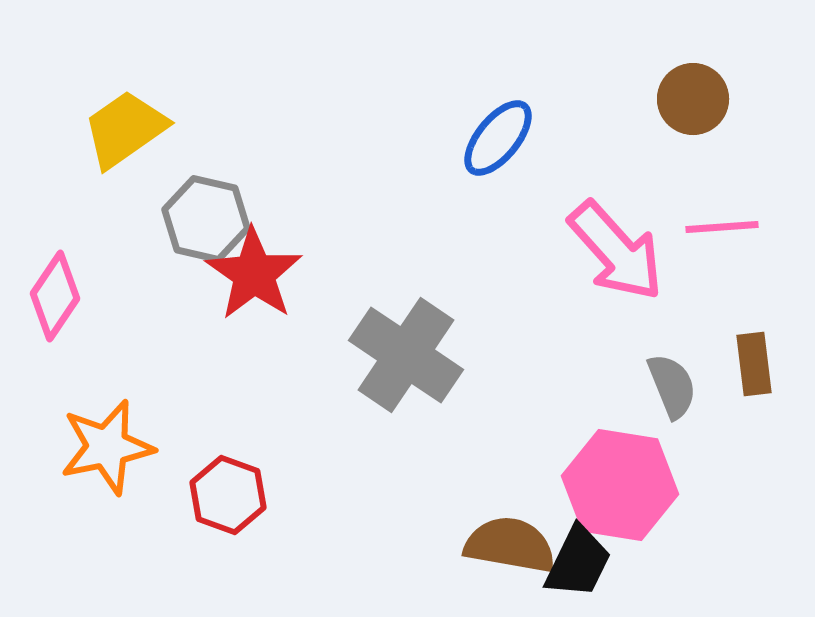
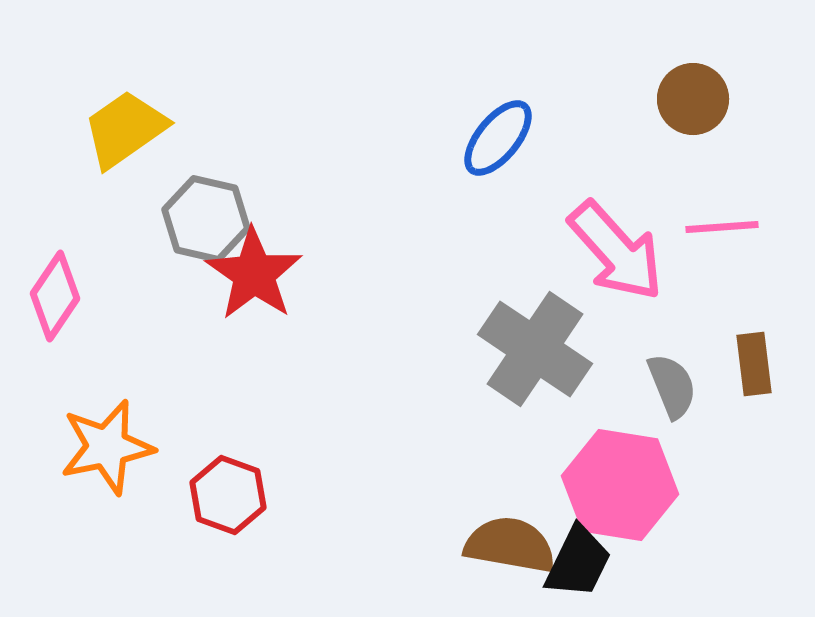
gray cross: moved 129 px right, 6 px up
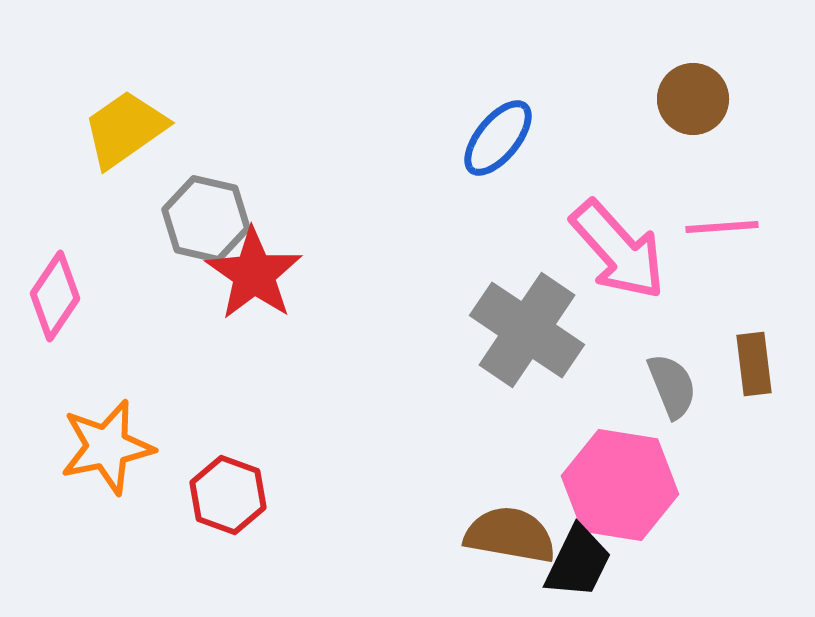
pink arrow: moved 2 px right, 1 px up
gray cross: moved 8 px left, 19 px up
brown semicircle: moved 10 px up
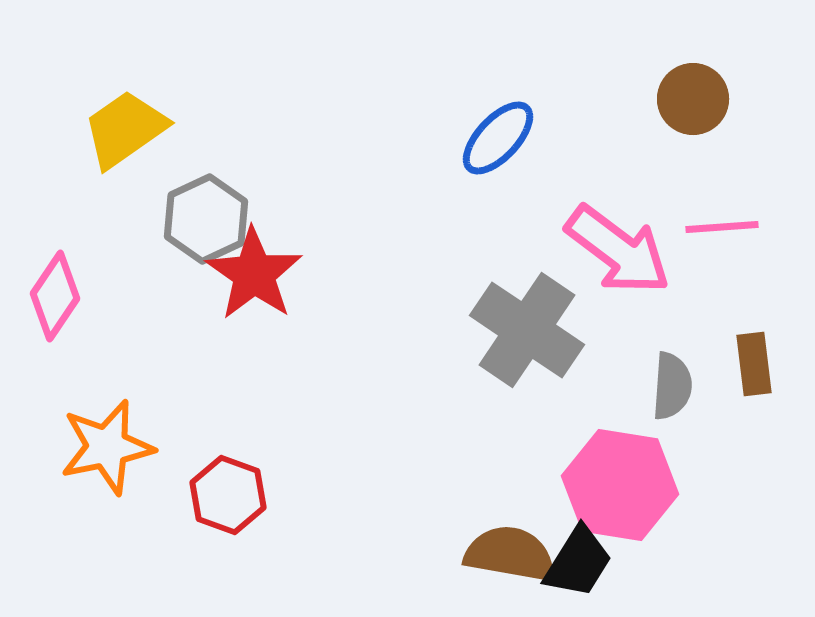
blue ellipse: rotated 4 degrees clockwise
gray hexagon: rotated 22 degrees clockwise
pink arrow: rotated 11 degrees counterclockwise
gray semicircle: rotated 26 degrees clockwise
brown semicircle: moved 19 px down
black trapezoid: rotated 6 degrees clockwise
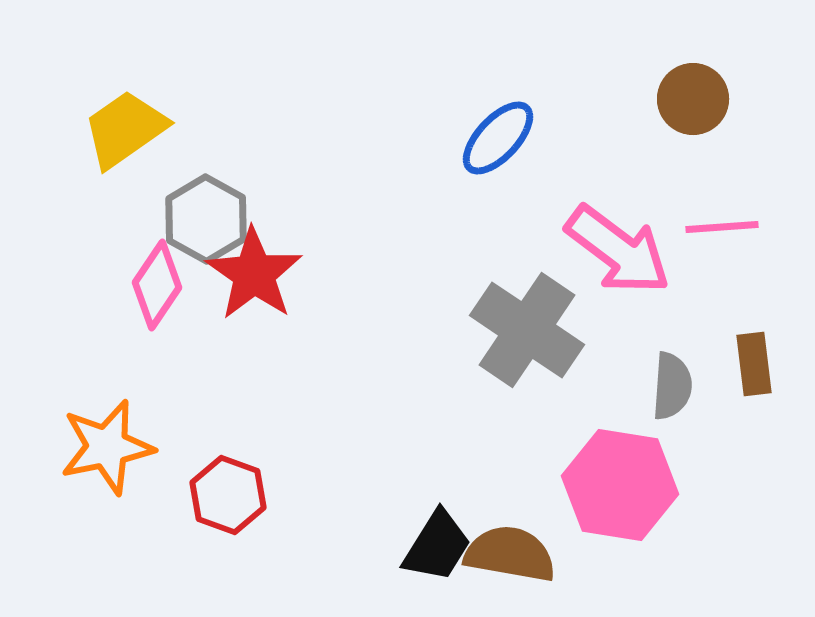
gray hexagon: rotated 6 degrees counterclockwise
pink diamond: moved 102 px right, 11 px up
black trapezoid: moved 141 px left, 16 px up
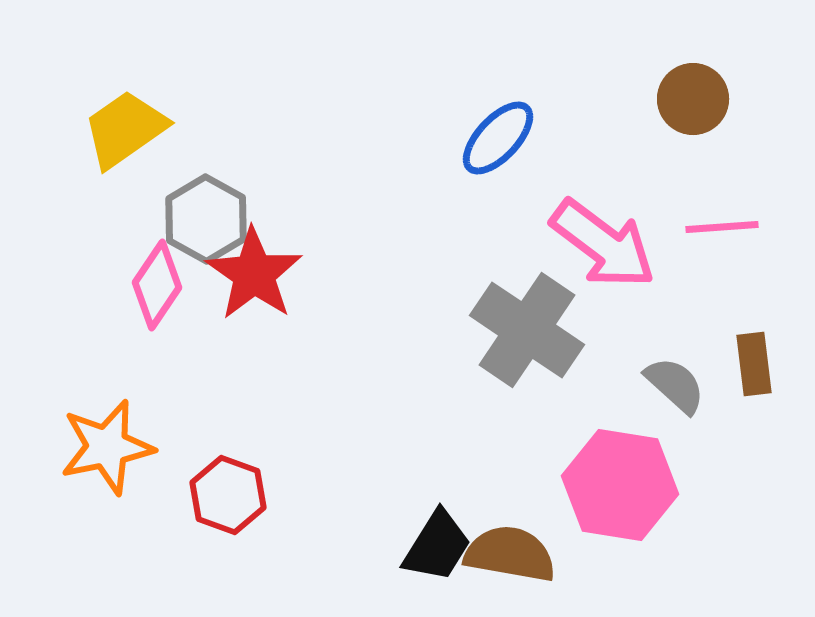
pink arrow: moved 15 px left, 6 px up
gray semicircle: moved 3 px right, 1 px up; rotated 52 degrees counterclockwise
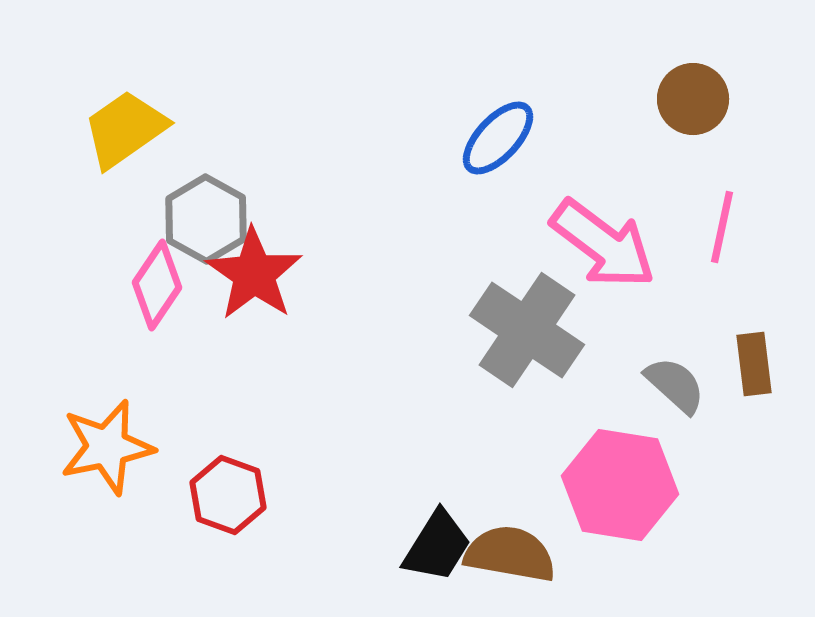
pink line: rotated 74 degrees counterclockwise
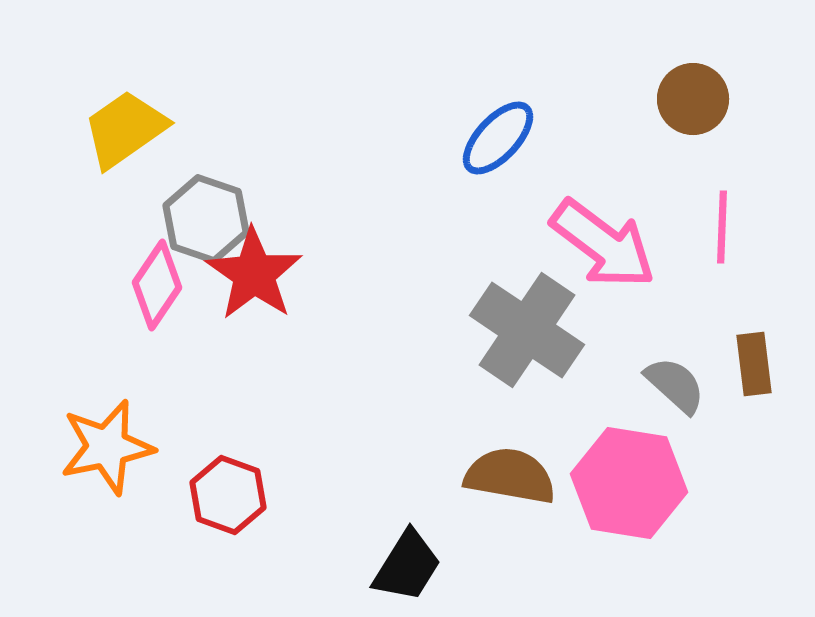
gray hexagon: rotated 10 degrees counterclockwise
pink line: rotated 10 degrees counterclockwise
pink hexagon: moved 9 px right, 2 px up
black trapezoid: moved 30 px left, 20 px down
brown semicircle: moved 78 px up
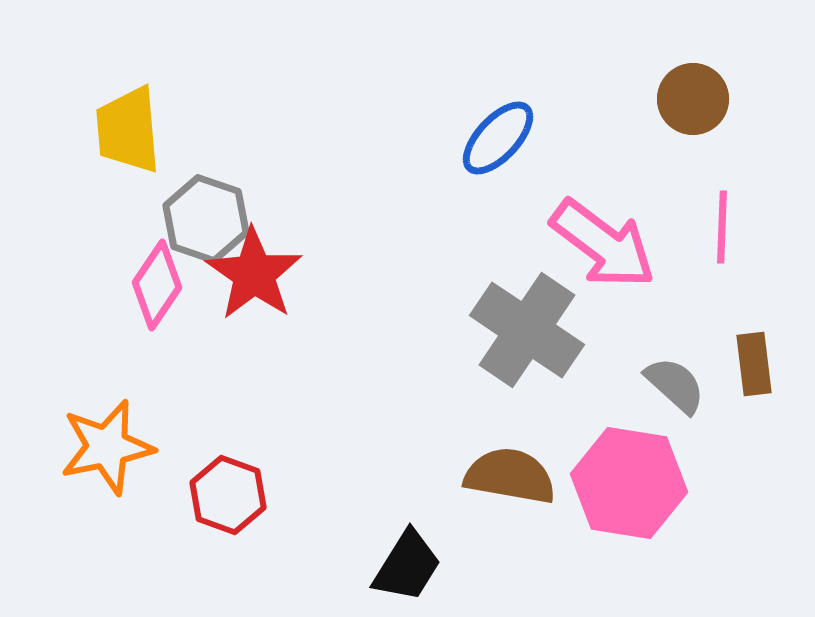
yellow trapezoid: moved 3 px right, 1 px down; rotated 60 degrees counterclockwise
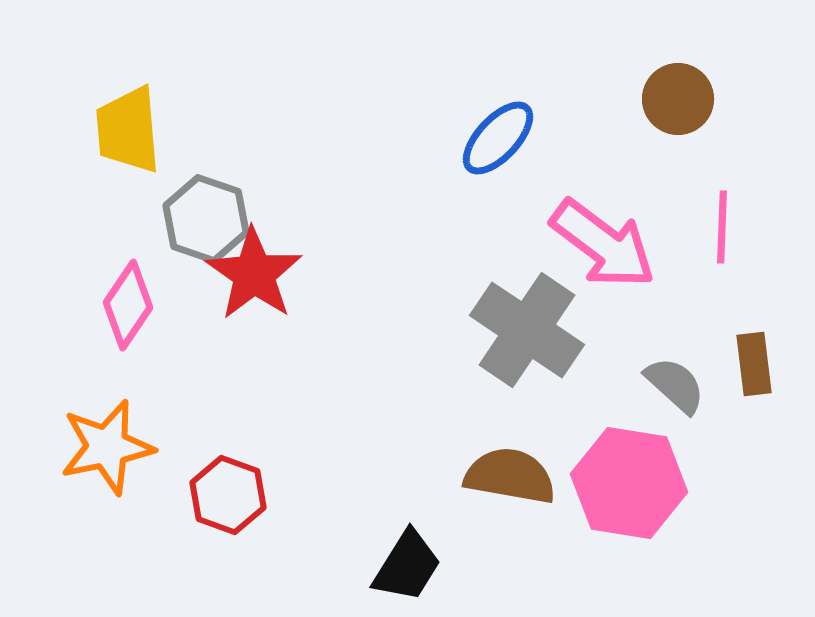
brown circle: moved 15 px left
pink diamond: moved 29 px left, 20 px down
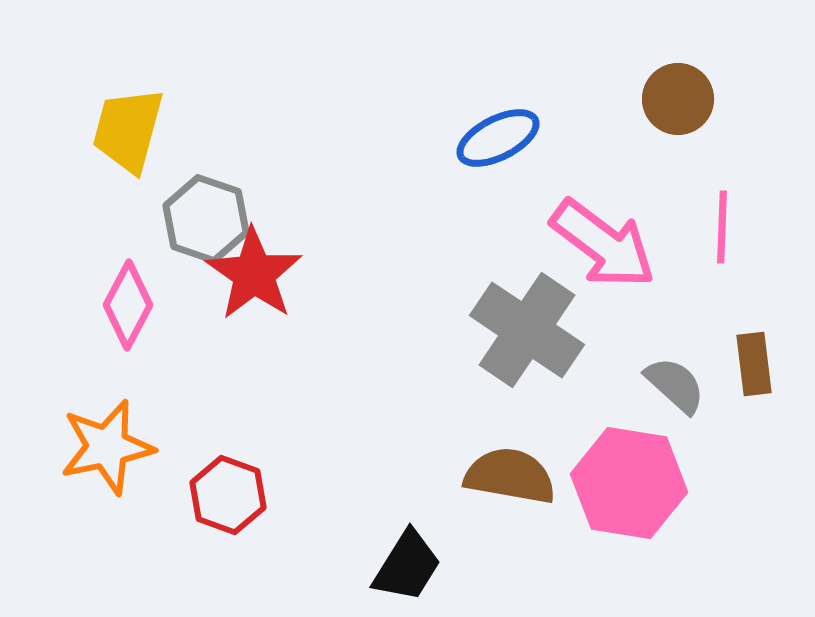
yellow trapezoid: rotated 20 degrees clockwise
blue ellipse: rotated 20 degrees clockwise
pink diamond: rotated 6 degrees counterclockwise
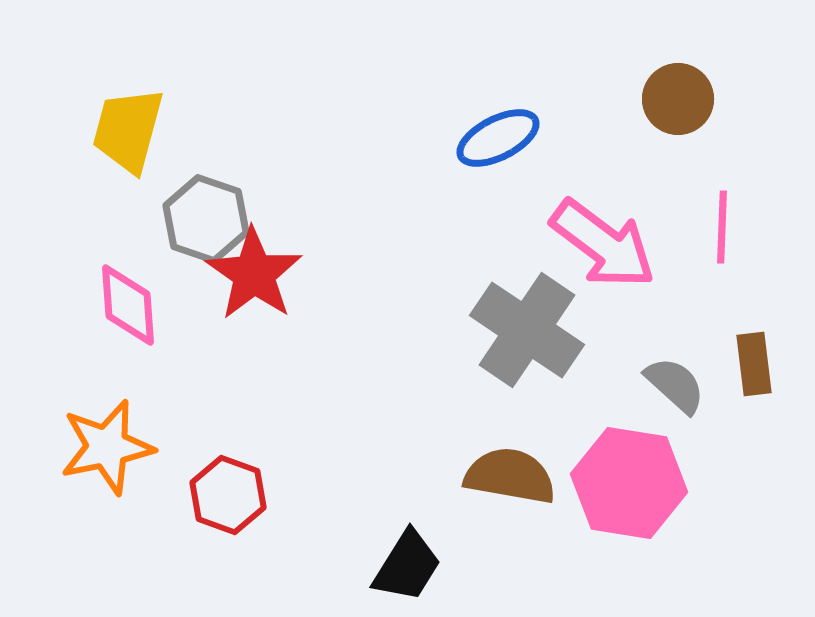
pink diamond: rotated 32 degrees counterclockwise
